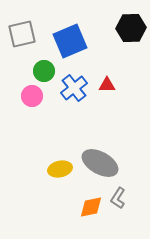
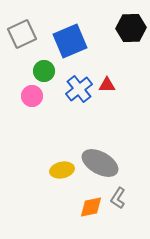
gray square: rotated 12 degrees counterclockwise
blue cross: moved 5 px right, 1 px down
yellow ellipse: moved 2 px right, 1 px down
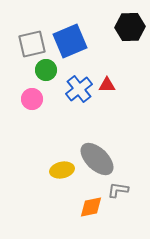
black hexagon: moved 1 px left, 1 px up
gray square: moved 10 px right, 10 px down; rotated 12 degrees clockwise
green circle: moved 2 px right, 1 px up
pink circle: moved 3 px down
gray ellipse: moved 3 px left, 4 px up; rotated 15 degrees clockwise
gray L-shape: moved 8 px up; rotated 65 degrees clockwise
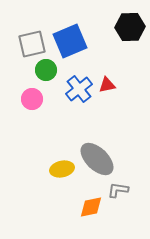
red triangle: rotated 12 degrees counterclockwise
yellow ellipse: moved 1 px up
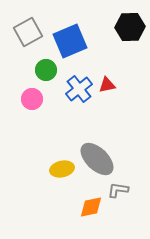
gray square: moved 4 px left, 12 px up; rotated 16 degrees counterclockwise
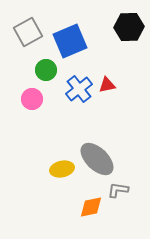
black hexagon: moved 1 px left
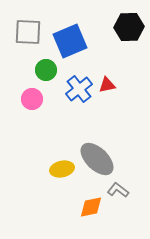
gray square: rotated 32 degrees clockwise
gray L-shape: rotated 30 degrees clockwise
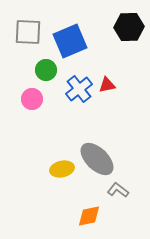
orange diamond: moved 2 px left, 9 px down
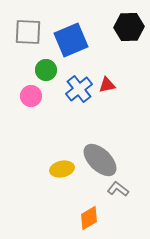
blue square: moved 1 px right, 1 px up
pink circle: moved 1 px left, 3 px up
gray ellipse: moved 3 px right, 1 px down
gray L-shape: moved 1 px up
orange diamond: moved 2 px down; rotated 20 degrees counterclockwise
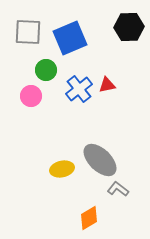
blue square: moved 1 px left, 2 px up
